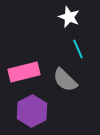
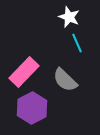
cyan line: moved 1 px left, 6 px up
pink rectangle: rotated 32 degrees counterclockwise
purple hexagon: moved 3 px up
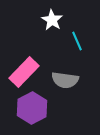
white star: moved 17 px left, 3 px down; rotated 10 degrees clockwise
cyan line: moved 2 px up
gray semicircle: rotated 36 degrees counterclockwise
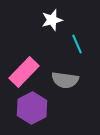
white star: rotated 25 degrees clockwise
cyan line: moved 3 px down
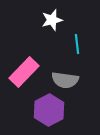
cyan line: rotated 18 degrees clockwise
purple hexagon: moved 17 px right, 2 px down
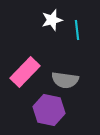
cyan line: moved 14 px up
pink rectangle: moved 1 px right
purple hexagon: rotated 20 degrees counterclockwise
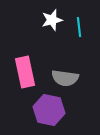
cyan line: moved 2 px right, 3 px up
pink rectangle: rotated 56 degrees counterclockwise
gray semicircle: moved 2 px up
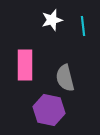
cyan line: moved 4 px right, 1 px up
pink rectangle: moved 7 px up; rotated 12 degrees clockwise
gray semicircle: rotated 68 degrees clockwise
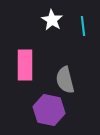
white star: rotated 25 degrees counterclockwise
gray semicircle: moved 2 px down
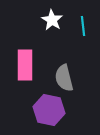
gray semicircle: moved 1 px left, 2 px up
